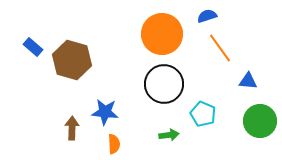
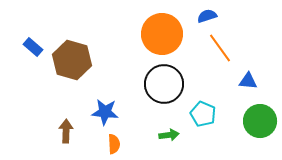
brown arrow: moved 6 px left, 3 px down
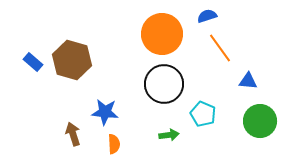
blue rectangle: moved 15 px down
brown arrow: moved 7 px right, 3 px down; rotated 20 degrees counterclockwise
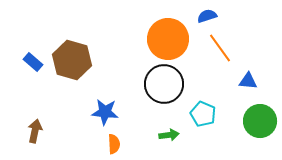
orange circle: moved 6 px right, 5 px down
brown arrow: moved 38 px left, 3 px up; rotated 30 degrees clockwise
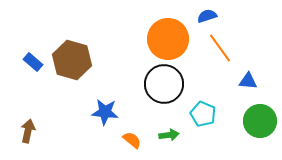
brown arrow: moved 7 px left
orange semicircle: moved 18 px right, 4 px up; rotated 48 degrees counterclockwise
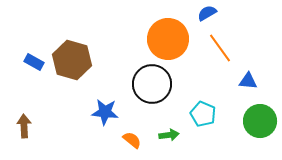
blue semicircle: moved 3 px up; rotated 12 degrees counterclockwise
blue rectangle: moved 1 px right; rotated 12 degrees counterclockwise
black circle: moved 12 px left
brown arrow: moved 4 px left, 5 px up; rotated 15 degrees counterclockwise
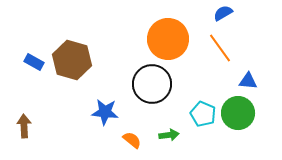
blue semicircle: moved 16 px right
green circle: moved 22 px left, 8 px up
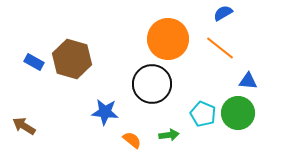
orange line: rotated 16 degrees counterclockwise
brown hexagon: moved 1 px up
brown arrow: rotated 55 degrees counterclockwise
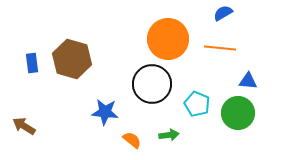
orange line: rotated 32 degrees counterclockwise
blue rectangle: moved 2 px left, 1 px down; rotated 54 degrees clockwise
cyan pentagon: moved 6 px left, 10 px up
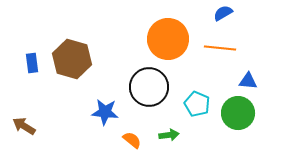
black circle: moved 3 px left, 3 px down
